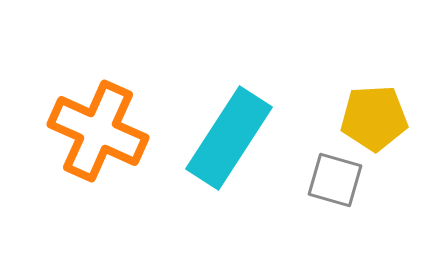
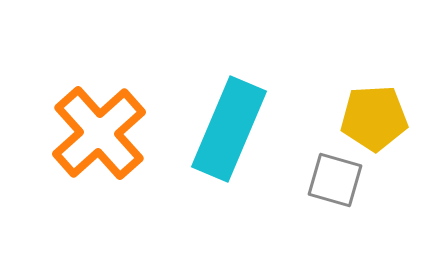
orange cross: moved 1 px right, 2 px down; rotated 24 degrees clockwise
cyan rectangle: moved 9 px up; rotated 10 degrees counterclockwise
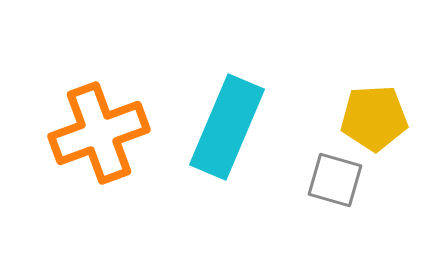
cyan rectangle: moved 2 px left, 2 px up
orange cross: rotated 22 degrees clockwise
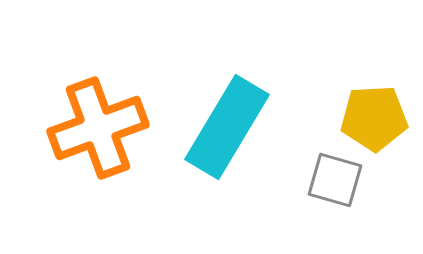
cyan rectangle: rotated 8 degrees clockwise
orange cross: moved 1 px left, 5 px up
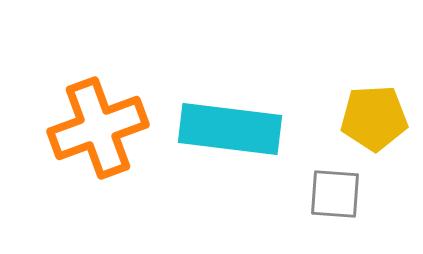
cyan rectangle: moved 3 px right, 2 px down; rotated 66 degrees clockwise
gray square: moved 14 px down; rotated 12 degrees counterclockwise
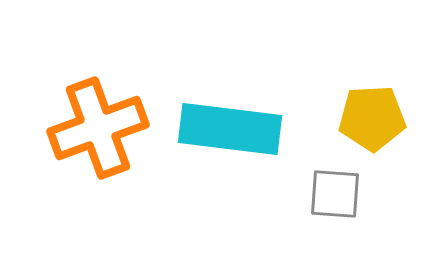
yellow pentagon: moved 2 px left
